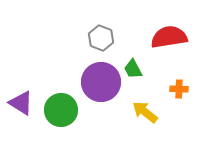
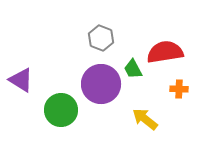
red semicircle: moved 4 px left, 15 px down
purple circle: moved 2 px down
purple triangle: moved 23 px up
yellow arrow: moved 7 px down
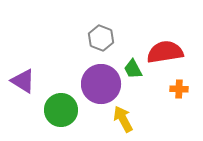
purple triangle: moved 2 px right, 1 px down
yellow arrow: moved 22 px left; rotated 24 degrees clockwise
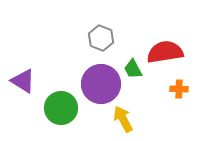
green circle: moved 2 px up
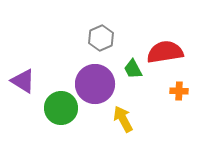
gray hexagon: rotated 15 degrees clockwise
purple circle: moved 6 px left
orange cross: moved 2 px down
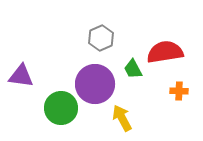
purple triangle: moved 2 px left, 5 px up; rotated 24 degrees counterclockwise
yellow arrow: moved 1 px left, 1 px up
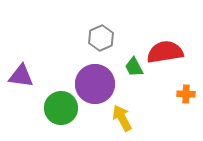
green trapezoid: moved 1 px right, 2 px up
orange cross: moved 7 px right, 3 px down
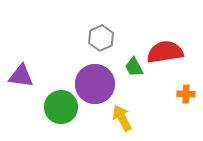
green circle: moved 1 px up
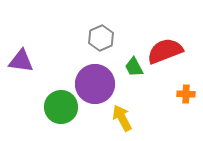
red semicircle: moved 1 px up; rotated 12 degrees counterclockwise
purple triangle: moved 15 px up
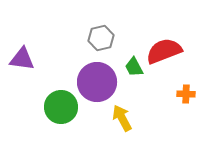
gray hexagon: rotated 10 degrees clockwise
red semicircle: moved 1 px left
purple triangle: moved 1 px right, 2 px up
purple circle: moved 2 px right, 2 px up
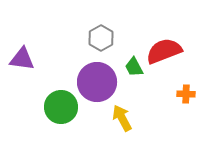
gray hexagon: rotated 15 degrees counterclockwise
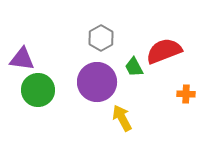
green circle: moved 23 px left, 17 px up
